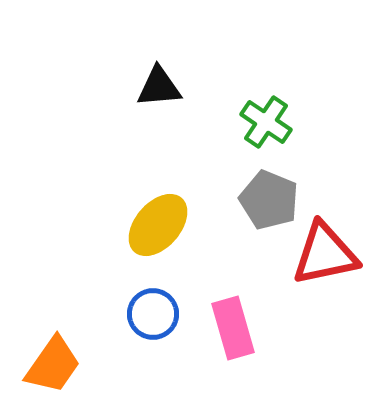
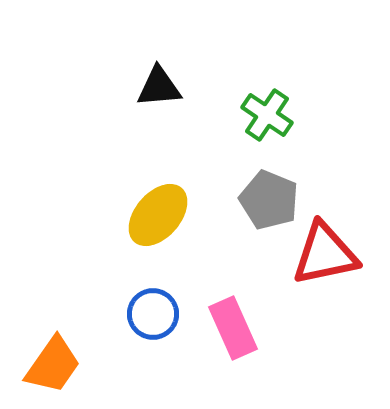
green cross: moved 1 px right, 7 px up
yellow ellipse: moved 10 px up
pink rectangle: rotated 8 degrees counterclockwise
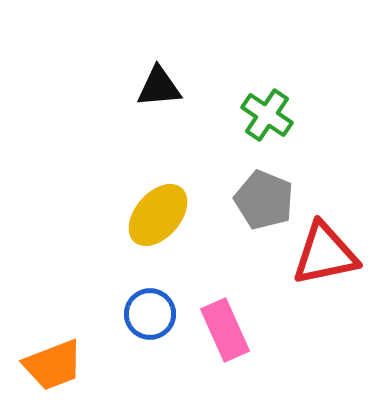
gray pentagon: moved 5 px left
blue circle: moved 3 px left
pink rectangle: moved 8 px left, 2 px down
orange trapezoid: rotated 34 degrees clockwise
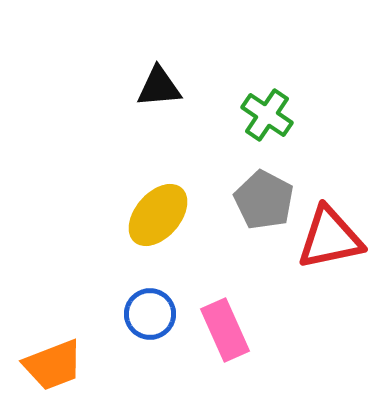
gray pentagon: rotated 6 degrees clockwise
red triangle: moved 5 px right, 16 px up
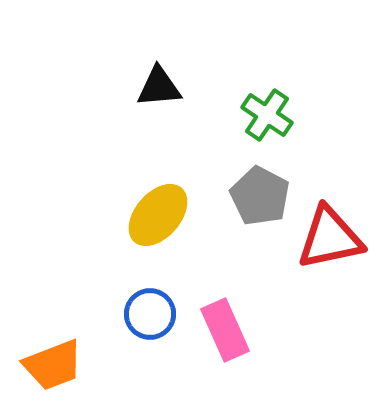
gray pentagon: moved 4 px left, 4 px up
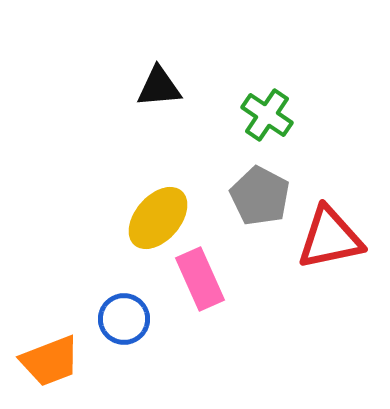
yellow ellipse: moved 3 px down
blue circle: moved 26 px left, 5 px down
pink rectangle: moved 25 px left, 51 px up
orange trapezoid: moved 3 px left, 4 px up
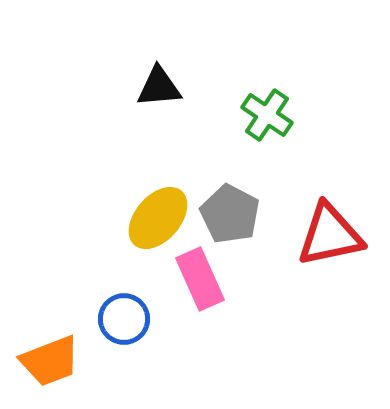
gray pentagon: moved 30 px left, 18 px down
red triangle: moved 3 px up
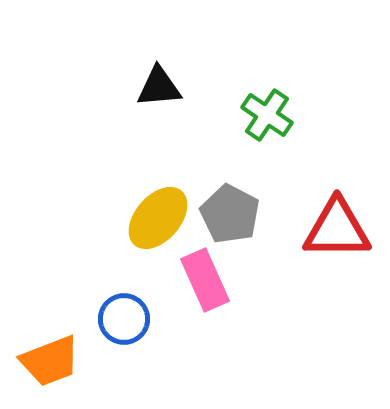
red triangle: moved 7 px right, 6 px up; rotated 12 degrees clockwise
pink rectangle: moved 5 px right, 1 px down
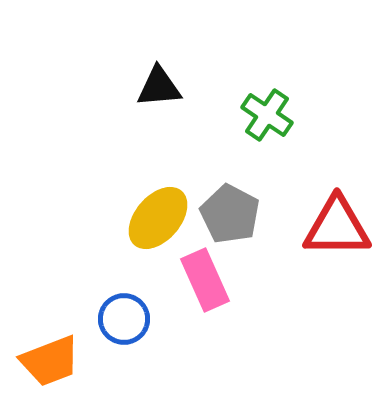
red triangle: moved 2 px up
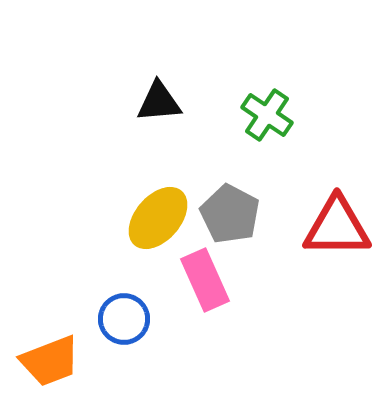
black triangle: moved 15 px down
